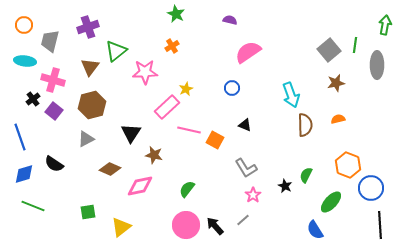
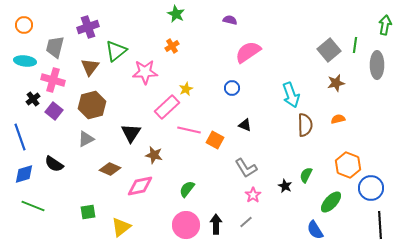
gray trapezoid at (50, 41): moved 5 px right, 6 px down
gray line at (243, 220): moved 3 px right, 2 px down
black arrow at (215, 226): moved 1 px right, 2 px up; rotated 42 degrees clockwise
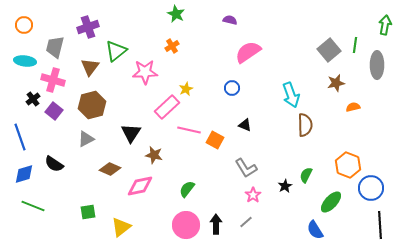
orange semicircle at (338, 119): moved 15 px right, 12 px up
black star at (285, 186): rotated 16 degrees clockwise
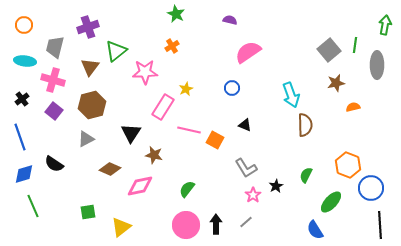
black cross at (33, 99): moved 11 px left
pink rectangle at (167, 107): moved 4 px left; rotated 15 degrees counterclockwise
black star at (285, 186): moved 9 px left
green line at (33, 206): rotated 45 degrees clockwise
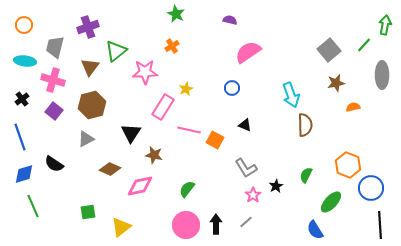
green line at (355, 45): moved 9 px right; rotated 35 degrees clockwise
gray ellipse at (377, 65): moved 5 px right, 10 px down
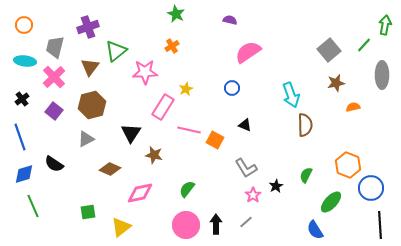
pink cross at (53, 80): moved 1 px right, 3 px up; rotated 30 degrees clockwise
pink diamond at (140, 186): moved 7 px down
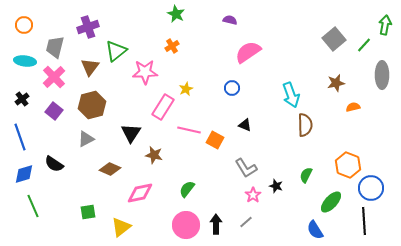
gray square at (329, 50): moved 5 px right, 11 px up
black star at (276, 186): rotated 24 degrees counterclockwise
black line at (380, 225): moved 16 px left, 4 px up
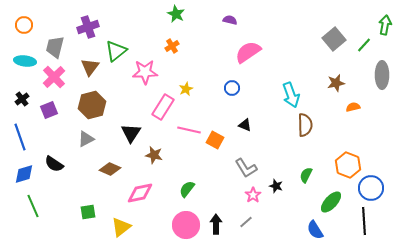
purple square at (54, 111): moved 5 px left, 1 px up; rotated 30 degrees clockwise
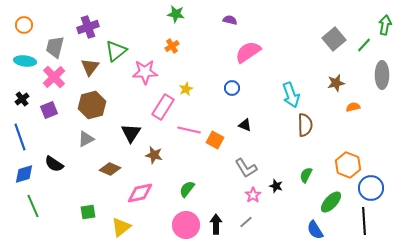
green star at (176, 14): rotated 18 degrees counterclockwise
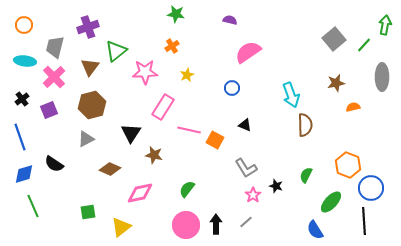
gray ellipse at (382, 75): moved 2 px down
yellow star at (186, 89): moved 1 px right, 14 px up
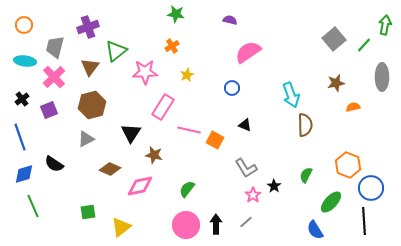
black star at (276, 186): moved 2 px left; rotated 16 degrees clockwise
pink diamond at (140, 193): moved 7 px up
